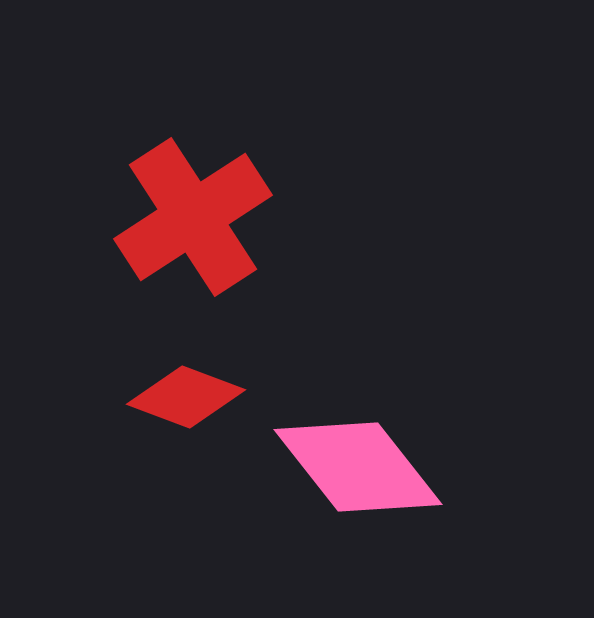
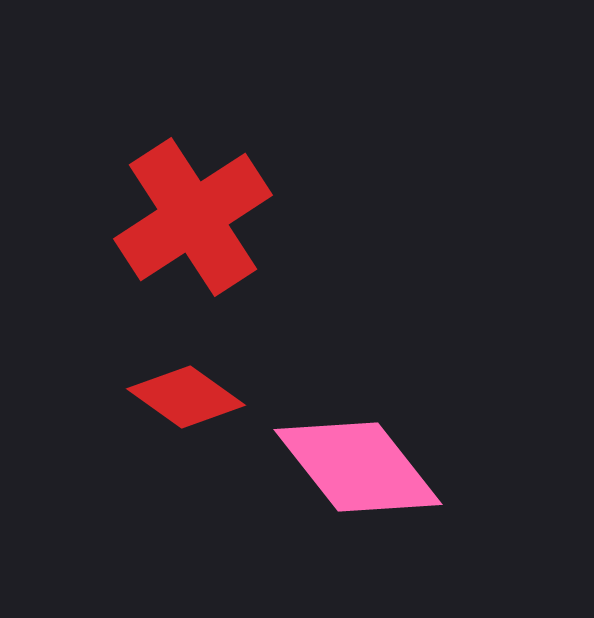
red diamond: rotated 15 degrees clockwise
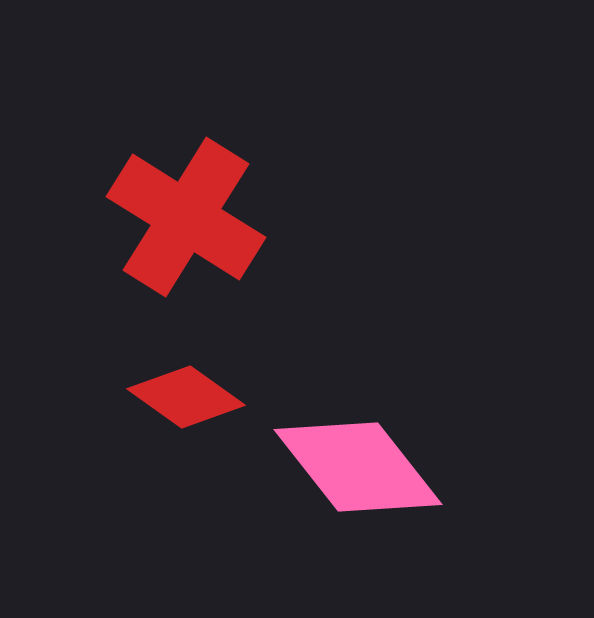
red cross: moved 7 px left; rotated 25 degrees counterclockwise
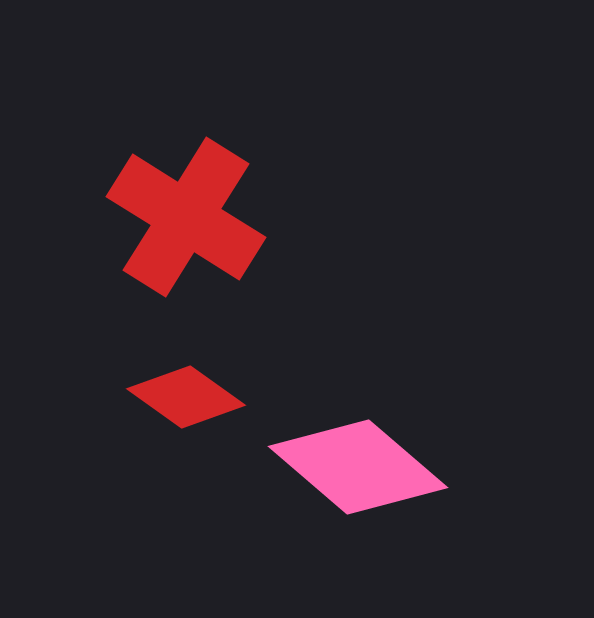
pink diamond: rotated 11 degrees counterclockwise
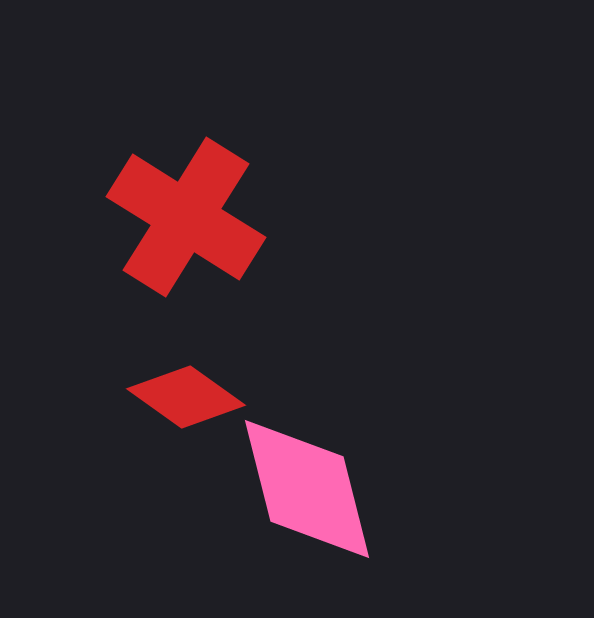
pink diamond: moved 51 px left, 22 px down; rotated 35 degrees clockwise
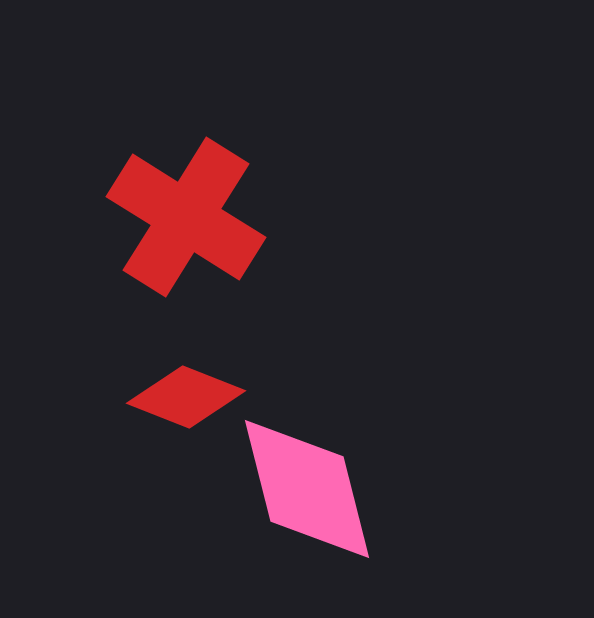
red diamond: rotated 14 degrees counterclockwise
